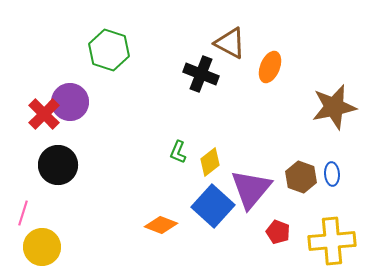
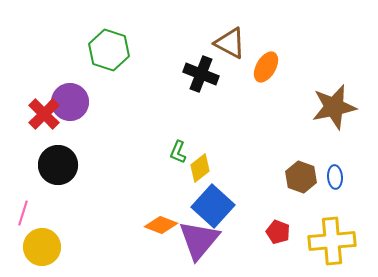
orange ellipse: moved 4 px left; rotated 8 degrees clockwise
yellow diamond: moved 10 px left, 6 px down
blue ellipse: moved 3 px right, 3 px down
purple triangle: moved 52 px left, 51 px down
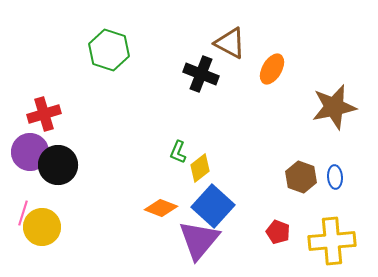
orange ellipse: moved 6 px right, 2 px down
purple circle: moved 40 px left, 50 px down
red cross: rotated 28 degrees clockwise
orange diamond: moved 17 px up
yellow circle: moved 20 px up
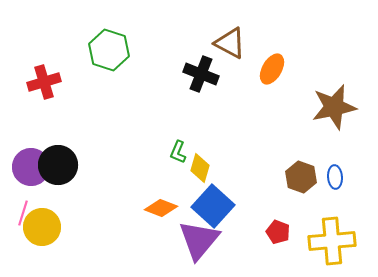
red cross: moved 32 px up
purple circle: moved 1 px right, 15 px down
yellow diamond: rotated 36 degrees counterclockwise
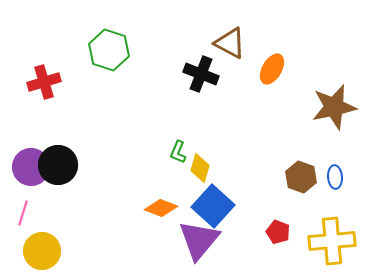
yellow circle: moved 24 px down
